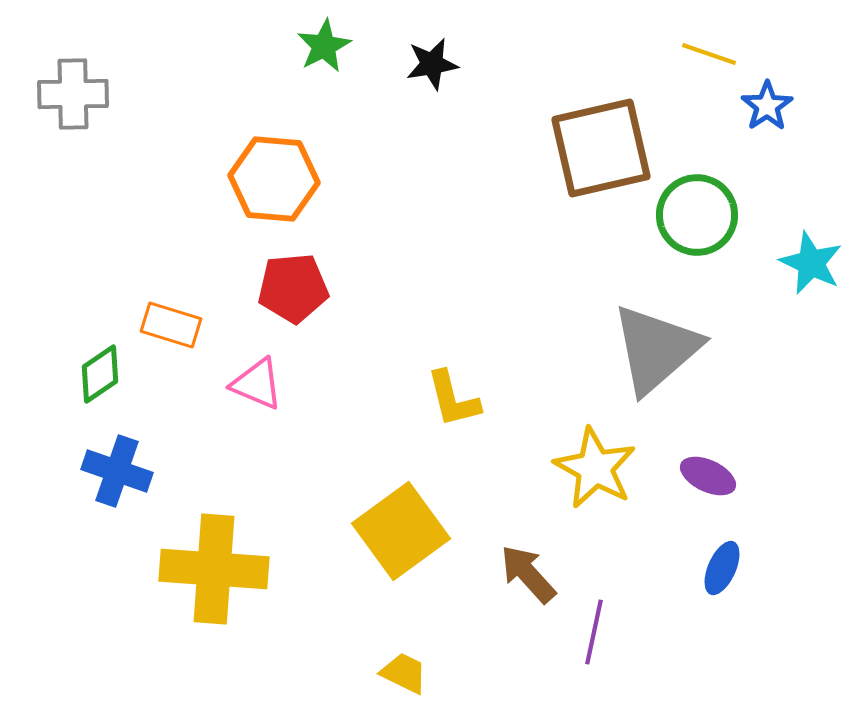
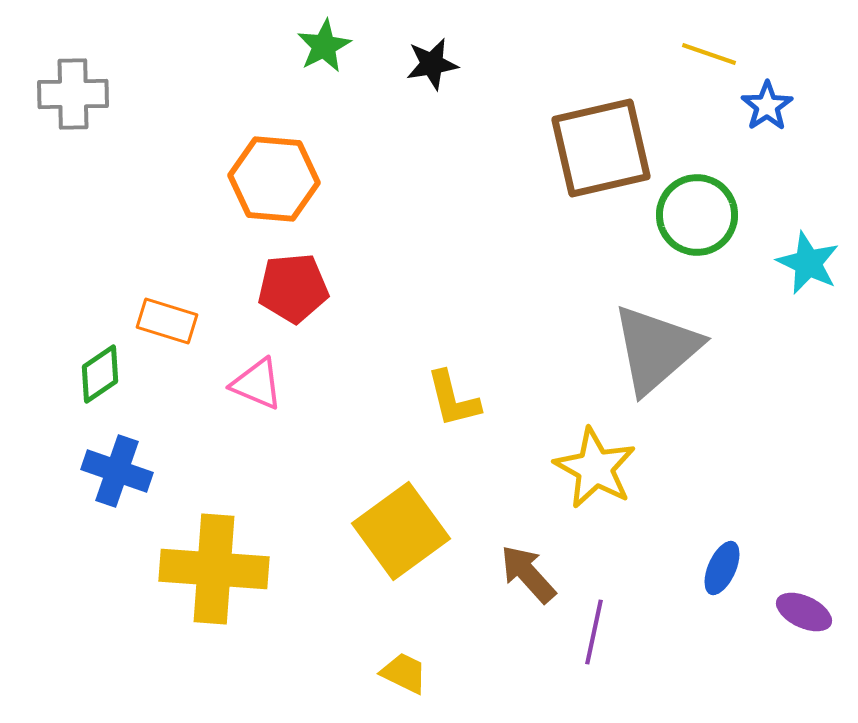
cyan star: moved 3 px left
orange rectangle: moved 4 px left, 4 px up
purple ellipse: moved 96 px right, 136 px down
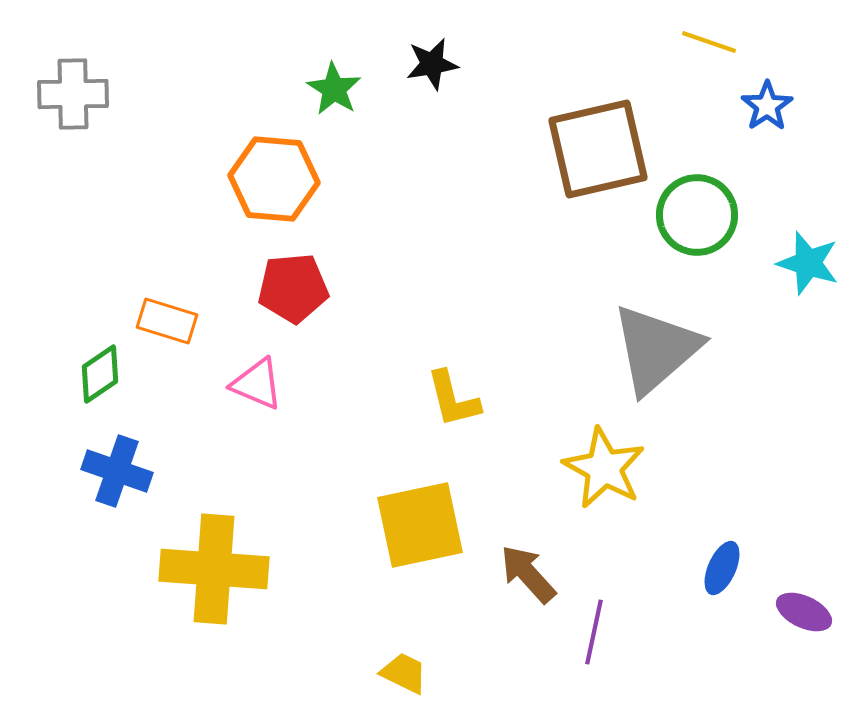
green star: moved 10 px right, 43 px down; rotated 12 degrees counterclockwise
yellow line: moved 12 px up
brown square: moved 3 px left, 1 px down
cyan star: rotated 8 degrees counterclockwise
yellow star: moved 9 px right
yellow square: moved 19 px right, 6 px up; rotated 24 degrees clockwise
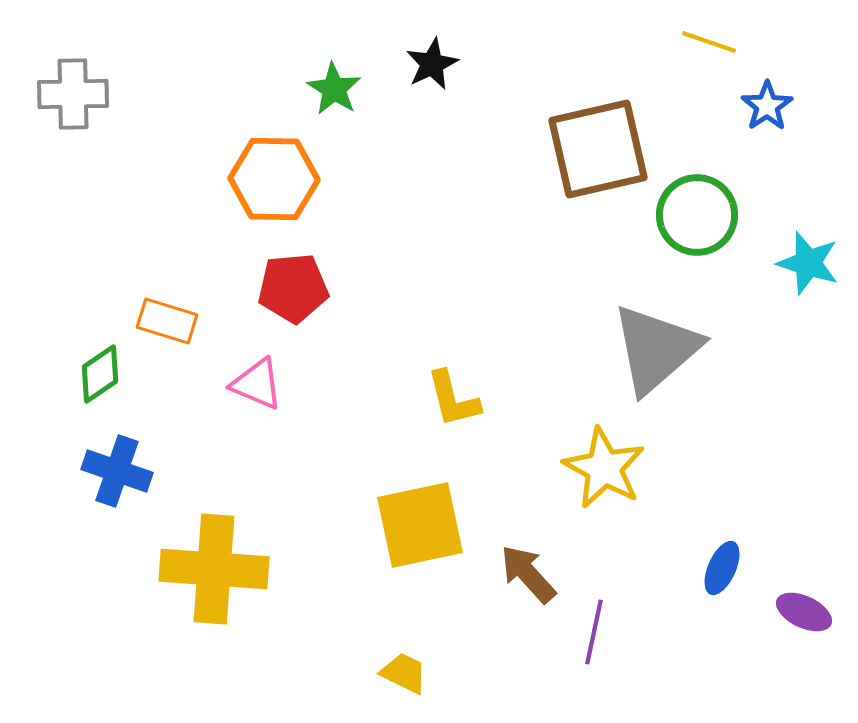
black star: rotated 16 degrees counterclockwise
orange hexagon: rotated 4 degrees counterclockwise
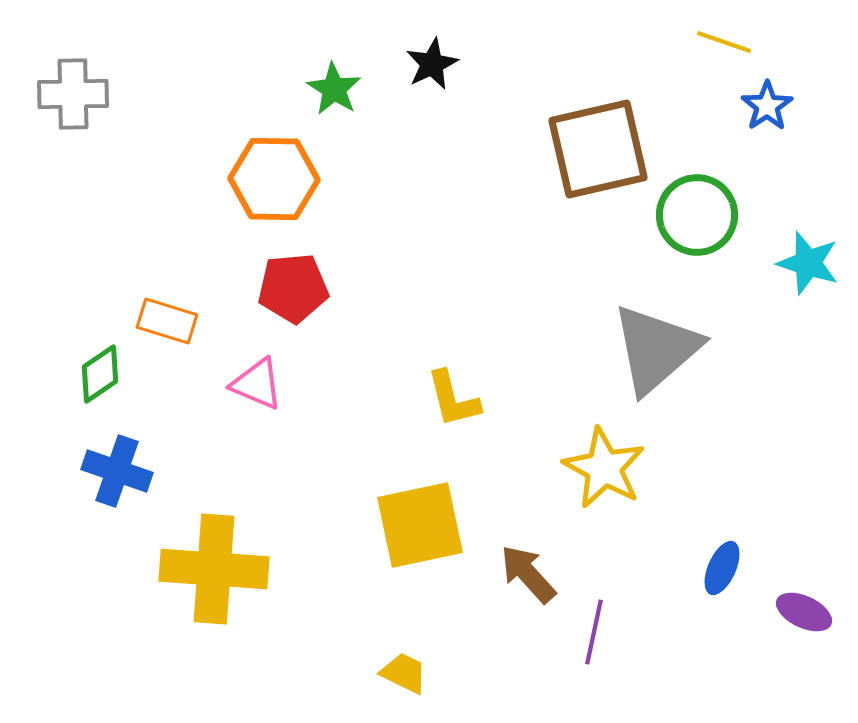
yellow line: moved 15 px right
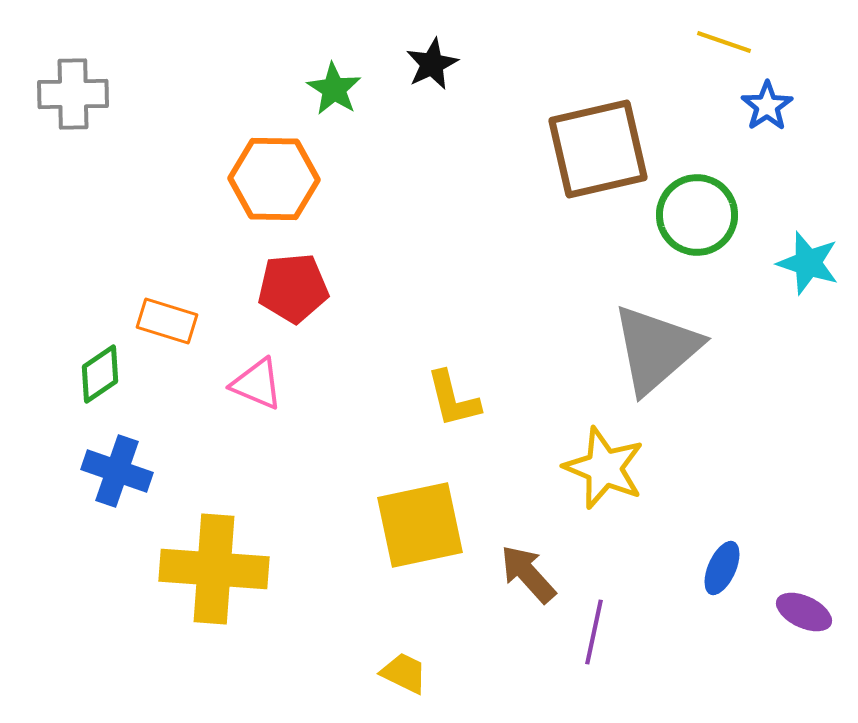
yellow star: rotated 6 degrees counterclockwise
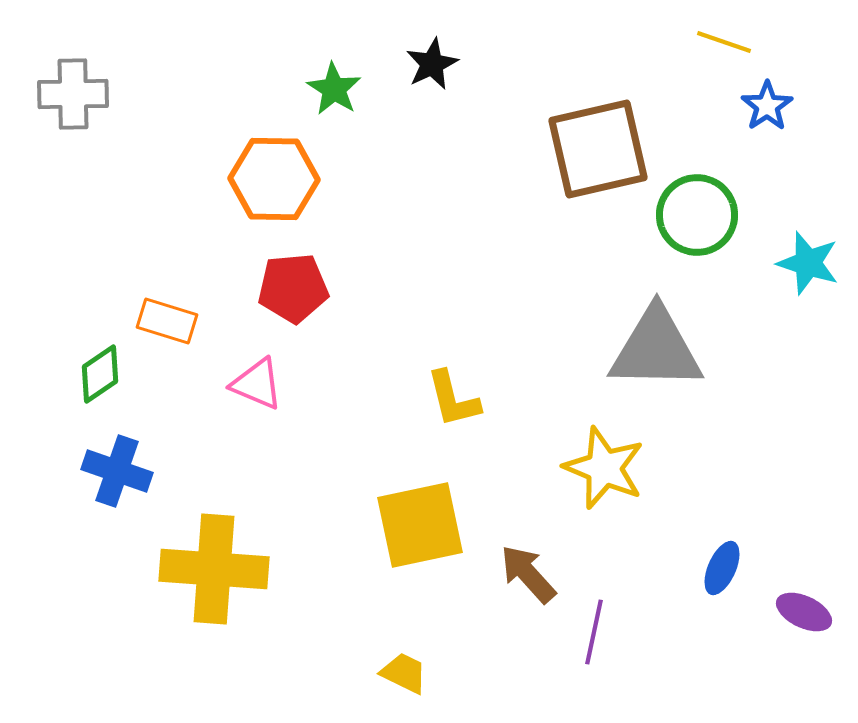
gray triangle: rotated 42 degrees clockwise
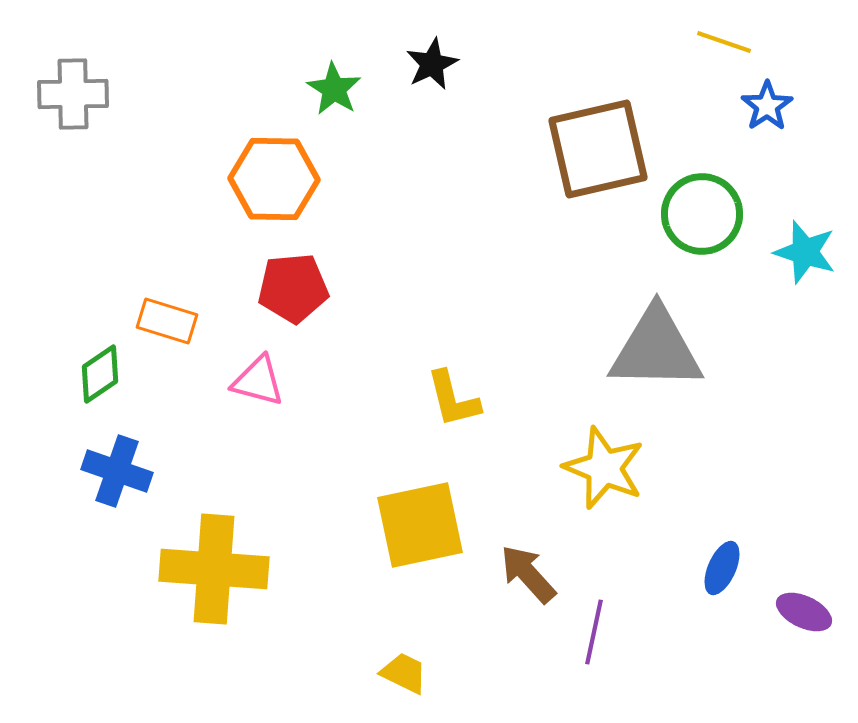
green circle: moved 5 px right, 1 px up
cyan star: moved 3 px left, 11 px up
pink triangle: moved 1 px right, 3 px up; rotated 8 degrees counterclockwise
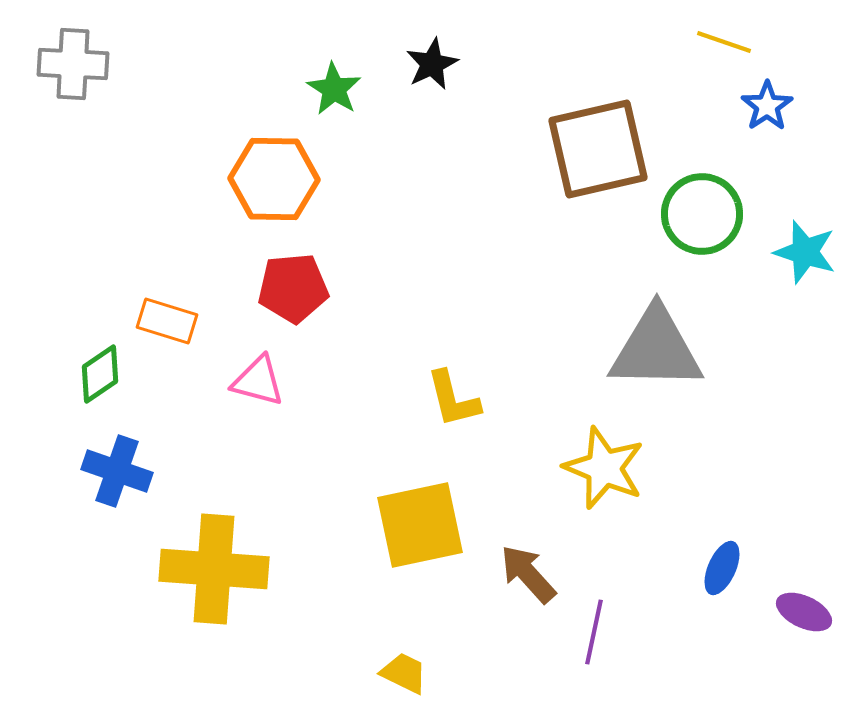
gray cross: moved 30 px up; rotated 4 degrees clockwise
